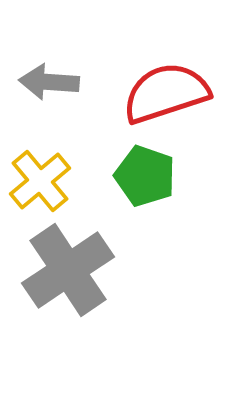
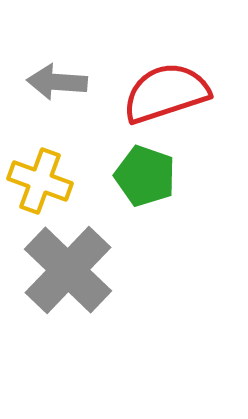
gray arrow: moved 8 px right
yellow cross: rotated 30 degrees counterclockwise
gray cross: rotated 12 degrees counterclockwise
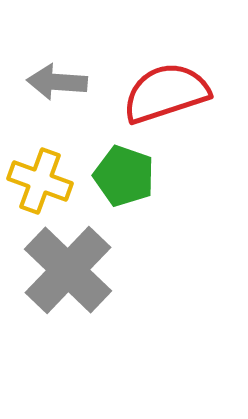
green pentagon: moved 21 px left
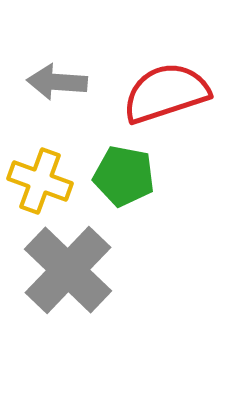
green pentagon: rotated 8 degrees counterclockwise
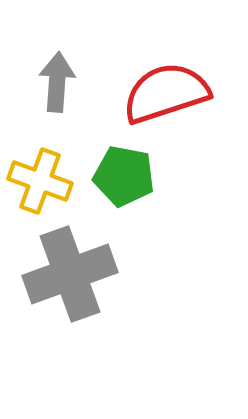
gray arrow: rotated 90 degrees clockwise
gray cross: moved 2 px right, 4 px down; rotated 26 degrees clockwise
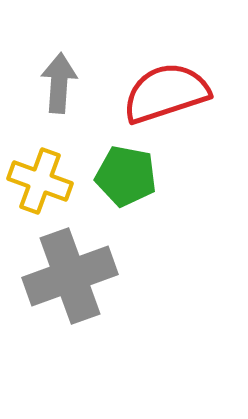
gray arrow: moved 2 px right, 1 px down
green pentagon: moved 2 px right
gray cross: moved 2 px down
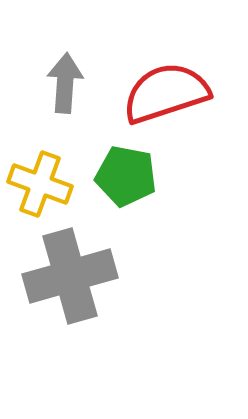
gray arrow: moved 6 px right
yellow cross: moved 3 px down
gray cross: rotated 4 degrees clockwise
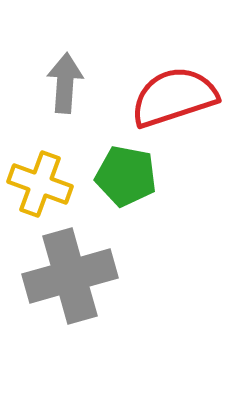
red semicircle: moved 8 px right, 4 px down
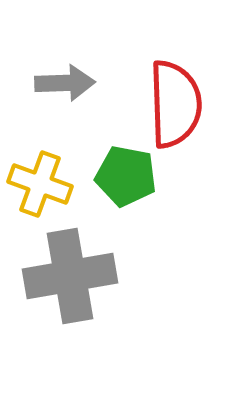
gray arrow: rotated 84 degrees clockwise
red semicircle: moved 1 px right, 7 px down; rotated 106 degrees clockwise
gray cross: rotated 6 degrees clockwise
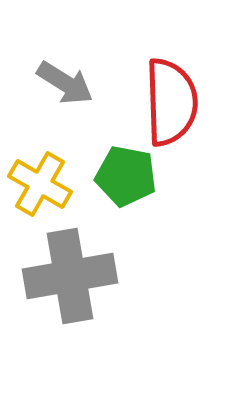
gray arrow: rotated 34 degrees clockwise
red semicircle: moved 4 px left, 2 px up
yellow cross: rotated 10 degrees clockwise
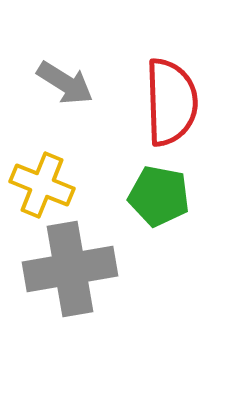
green pentagon: moved 33 px right, 20 px down
yellow cross: moved 2 px right, 1 px down; rotated 8 degrees counterclockwise
gray cross: moved 7 px up
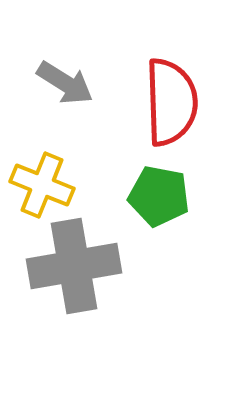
gray cross: moved 4 px right, 3 px up
